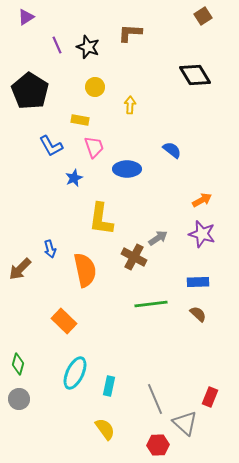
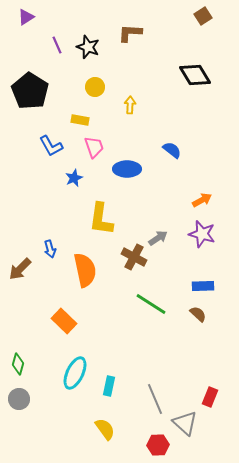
blue rectangle: moved 5 px right, 4 px down
green line: rotated 40 degrees clockwise
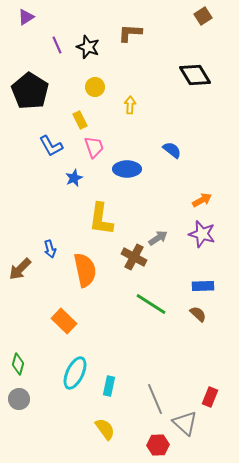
yellow rectangle: rotated 54 degrees clockwise
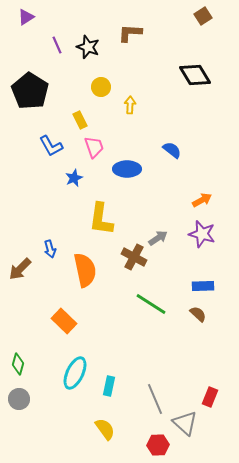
yellow circle: moved 6 px right
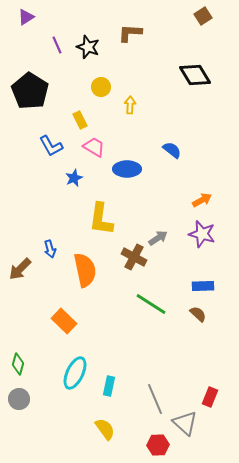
pink trapezoid: rotated 40 degrees counterclockwise
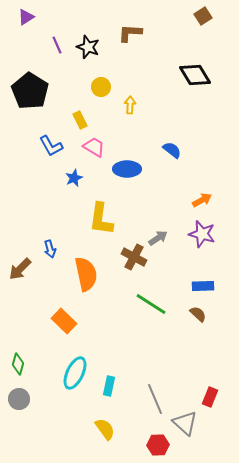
orange semicircle: moved 1 px right, 4 px down
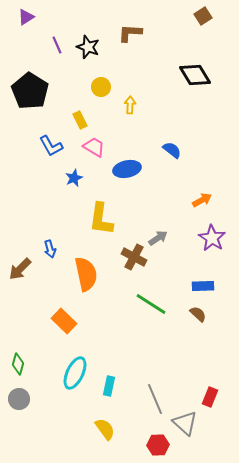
blue ellipse: rotated 12 degrees counterclockwise
purple star: moved 10 px right, 4 px down; rotated 16 degrees clockwise
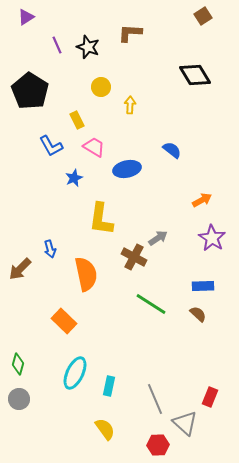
yellow rectangle: moved 3 px left
